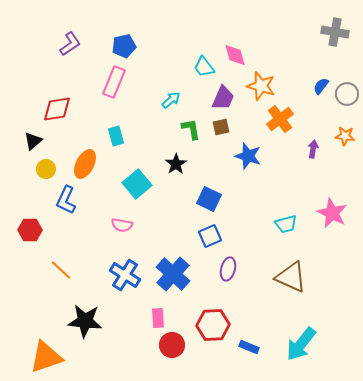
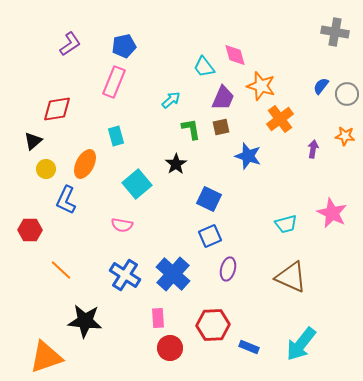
red circle at (172, 345): moved 2 px left, 3 px down
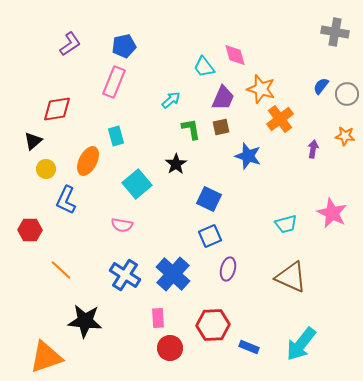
orange star at (261, 86): moved 3 px down
orange ellipse at (85, 164): moved 3 px right, 3 px up
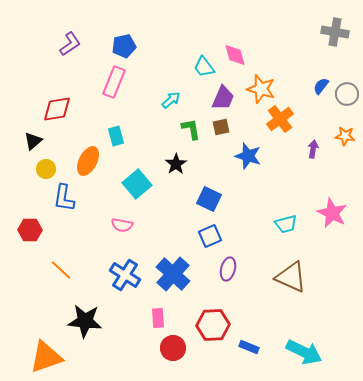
blue L-shape at (66, 200): moved 2 px left, 2 px up; rotated 16 degrees counterclockwise
cyan arrow at (301, 344): moved 3 px right, 8 px down; rotated 102 degrees counterclockwise
red circle at (170, 348): moved 3 px right
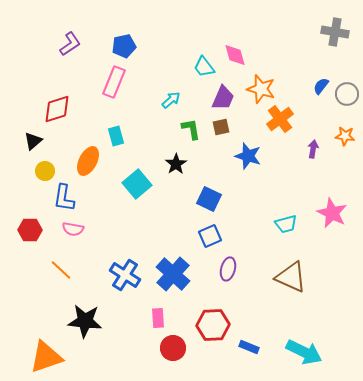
red diamond at (57, 109): rotated 8 degrees counterclockwise
yellow circle at (46, 169): moved 1 px left, 2 px down
pink semicircle at (122, 225): moved 49 px left, 4 px down
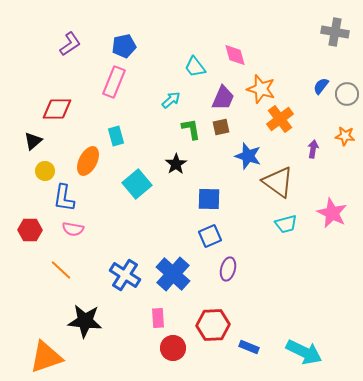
cyan trapezoid at (204, 67): moved 9 px left
red diamond at (57, 109): rotated 16 degrees clockwise
blue square at (209, 199): rotated 25 degrees counterclockwise
brown triangle at (291, 277): moved 13 px left, 95 px up; rotated 12 degrees clockwise
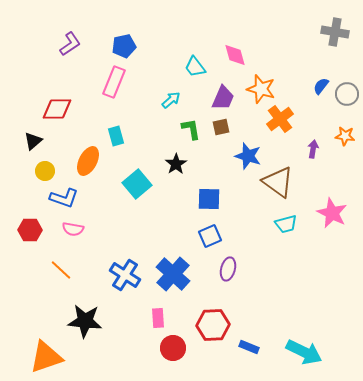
blue L-shape at (64, 198): rotated 80 degrees counterclockwise
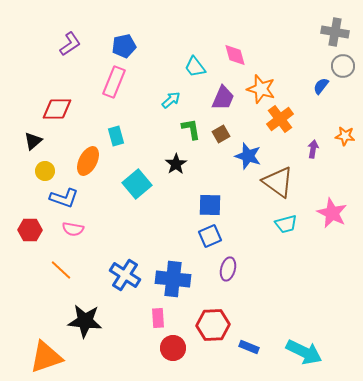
gray circle at (347, 94): moved 4 px left, 28 px up
brown square at (221, 127): moved 7 px down; rotated 18 degrees counterclockwise
blue square at (209, 199): moved 1 px right, 6 px down
blue cross at (173, 274): moved 5 px down; rotated 36 degrees counterclockwise
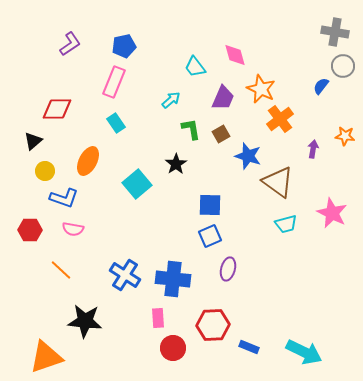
orange star at (261, 89): rotated 8 degrees clockwise
cyan rectangle at (116, 136): moved 13 px up; rotated 18 degrees counterclockwise
